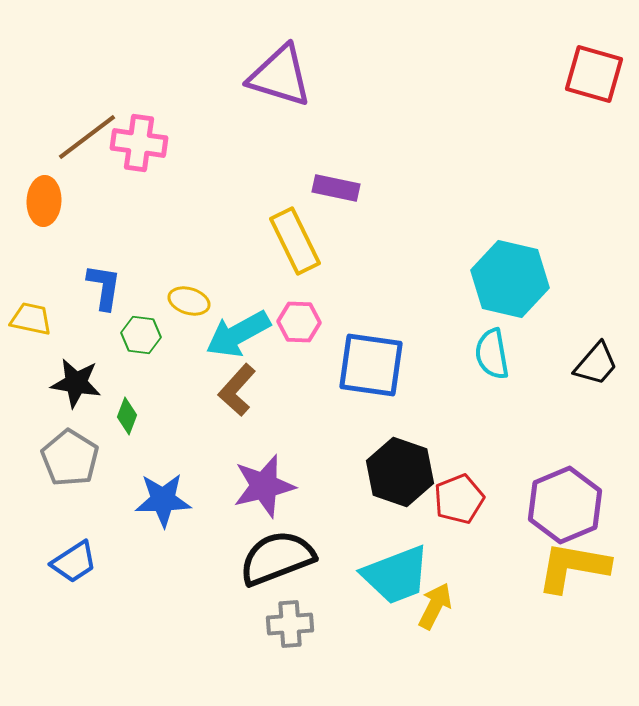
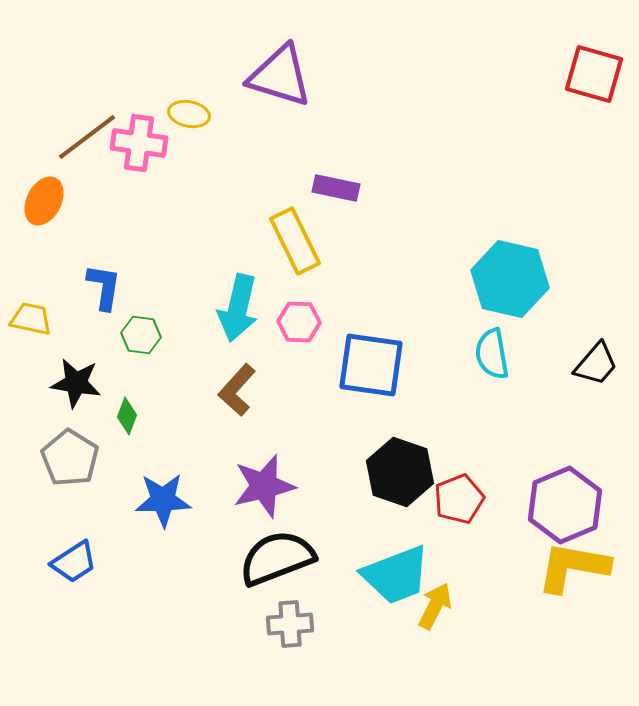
orange ellipse: rotated 24 degrees clockwise
yellow ellipse: moved 187 px up; rotated 6 degrees counterclockwise
cyan arrow: moved 26 px up; rotated 48 degrees counterclockwise
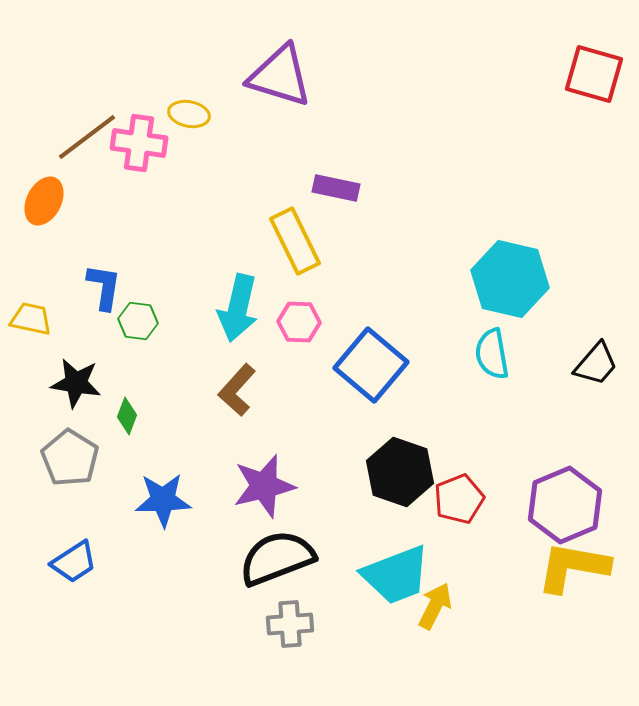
green hexagon: moved 3 px left, 14 px up
blue square: rotated 32 degrees clockwise
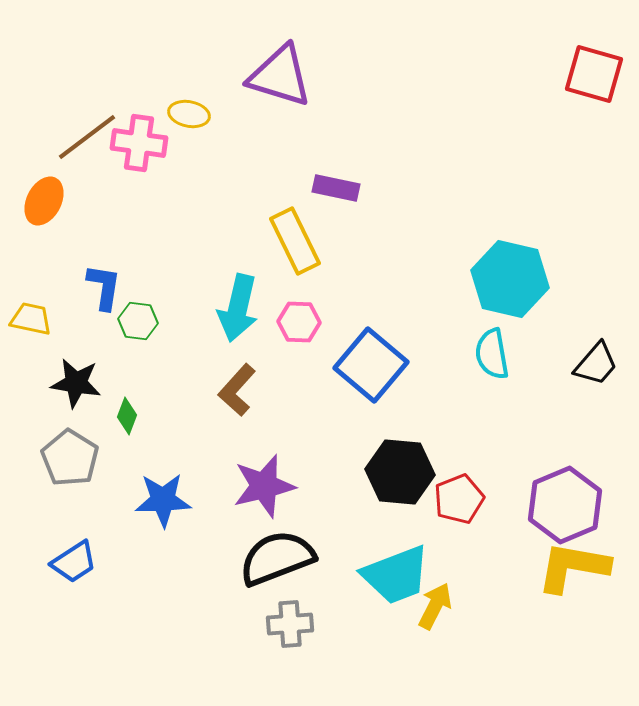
black hexagon: rotated 14 degrees counterclockwise
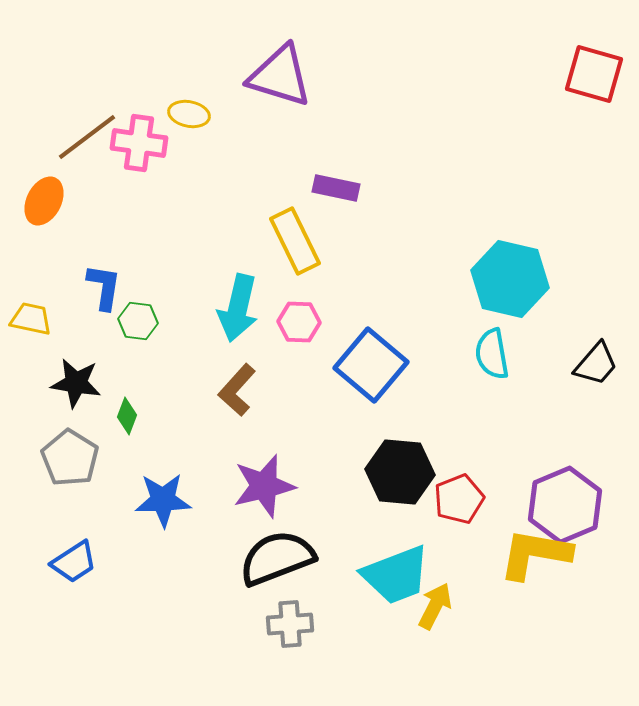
yellow L-shape: moved 38 px left, 13 px up
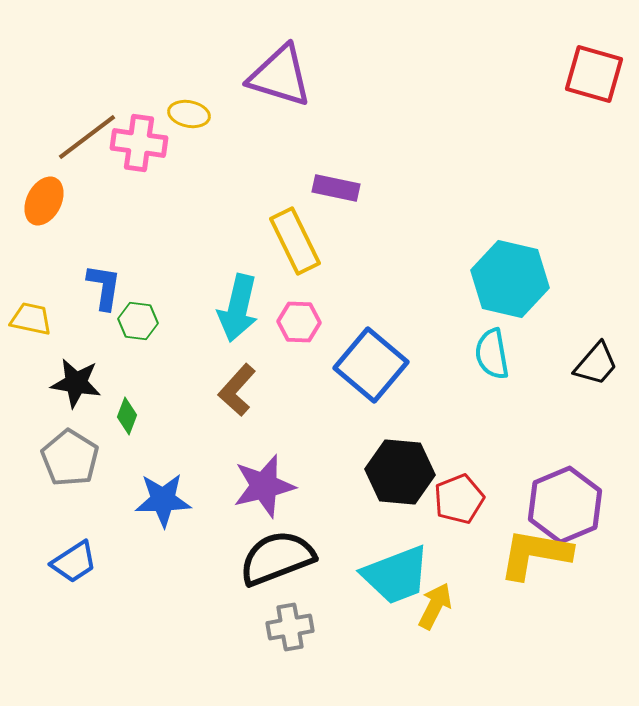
gray cross: moved 3 px down; rotated 6 degrees counterclockwise
